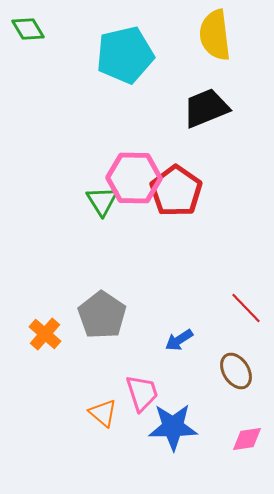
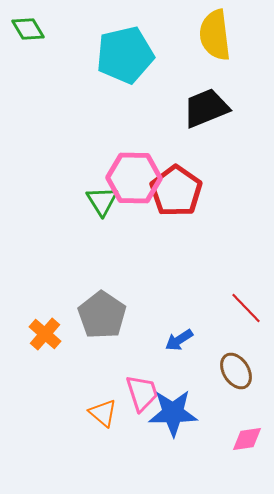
blue star: moved 14 px up
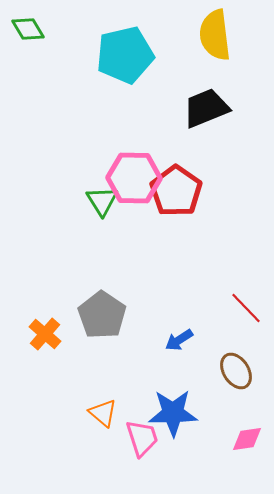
pink trapezoid: moved 45 px down
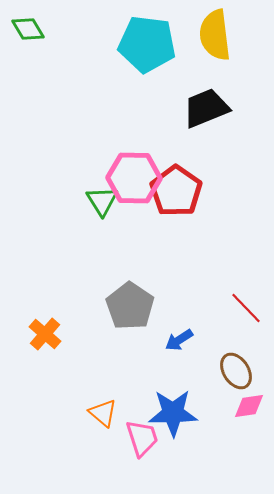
cyan pentagon: moved 22 px right, 11 px up; rotated 20 degrees clockwise
gray pentagon: moved 28 px right, 9 px up
pink diamond: moved 2 px right, 33 px up
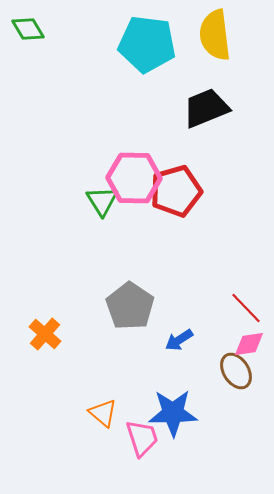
red pentagon: rotated 21 degrees clockwise
pink diamond: moved 62 px up
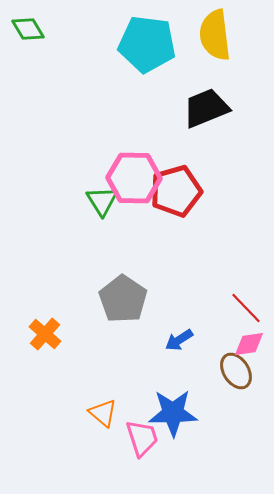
gray pentagon: moved 7 px left, 7 px up
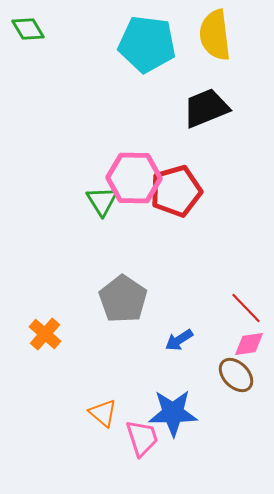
brown ellipse: moved 4 px down; rotated 12 degrees counterclockwise
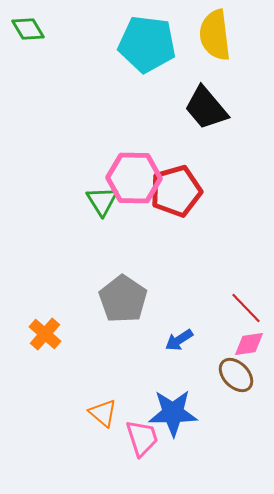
black trapezoid: rotated 108 degrees counterclockwise
